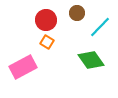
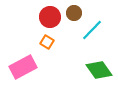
brown circle: moved 3 px left
red circle: moved 4 px right, 3 px up
cyan line: moved 8 px left, 3 px down
green diamond: moved 8 px right, 10 px down
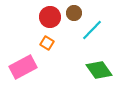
orange square: moved 1 px down
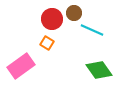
red circle: moved 2 px right, 2 px down
cyan line: rotated 70 degrees clockwise
pink rectangle: moved 2 px left, 1 px up; rotated 8 degrees counterclockwise
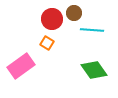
cyan line: rotated 20 degrees counterclockwise
green diamond: moved 5 px left
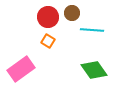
brown circle: moved 2 px left
red circle: moved 4 px left, 2 px up
orange square: moved 1 px right, 2 px up
pink rectangle: moved 3 px down
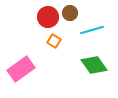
brown circle: moved 2 px left
cyan line: rotated 20 degrees counterclockwise
orange square: moved 6 px right
green diamond: moved 5 px up
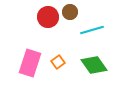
brown circle: moved 1 px up
orange square: moved 4 px right, 21 px down; rotated 24 degrees clockwise
pink rectangle: moved 9 px right, 6 px up; rotated 36 degrees counterclockwise
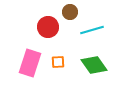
red circle: moved 10 px down
orange square: rotated 32 degrees clockwise
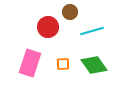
cyan line: moved 1 px down
orange square: moved 5 px right, 2 px down
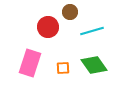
orange square: moved 4 px down
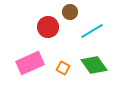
cyan line: rotated 15 degrees counterclockwise
pink rectangle: rotated 48 degrees clockwise
orange square: rotated 32 degrees clockwise
